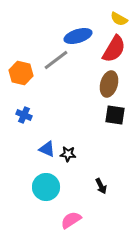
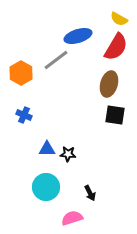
red semicircle: moved 2 px right, 2 px up
orange hexagon: rotated 15 degrees clockwise
blue triangle: rotated 24 degrees counterclockwise
black arrow: moved 11 px left, 7 px down
pink semicircle: moved 1 px right, 2 px up; rotated 15 degrees clockwise
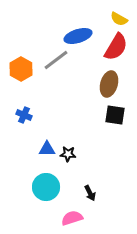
orange hexagon: moved 4 px up
